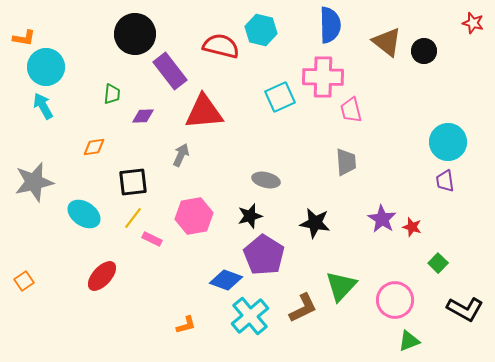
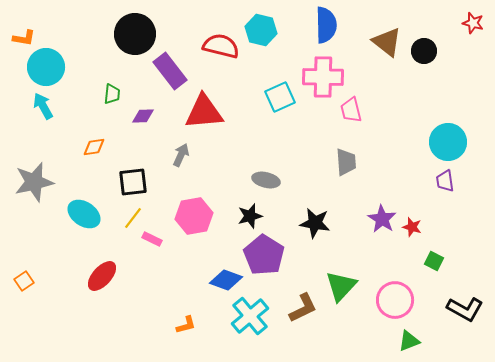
blue semicircle at (330, 25): moved 4 px left
green square at (438, 263): moved 4 px left, 2 px up; rotated 18 degrees counterclockwise
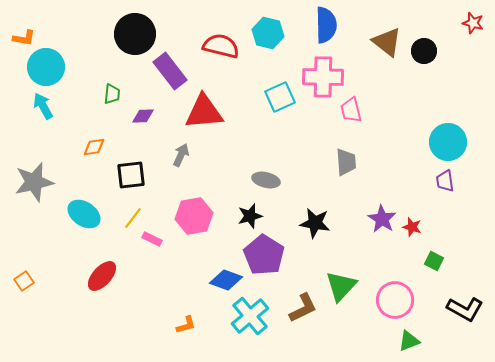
cyan hexagon at (261, 30): moved 7 px right, 3 px down
black square at (133, 182): moved 2 px left, 7 px up
